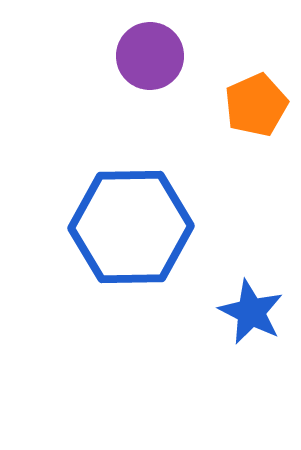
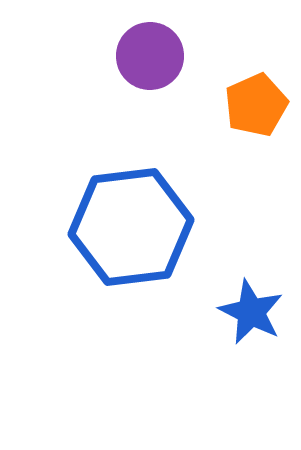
blue hexagon: rotated 6 degrees counterclockwise
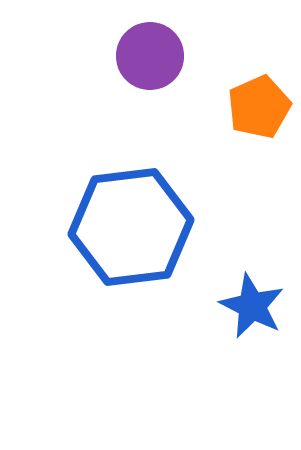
orange pentagon: moved 3 px right, 2 px down
blue star: moved 1 px right, 6 px up
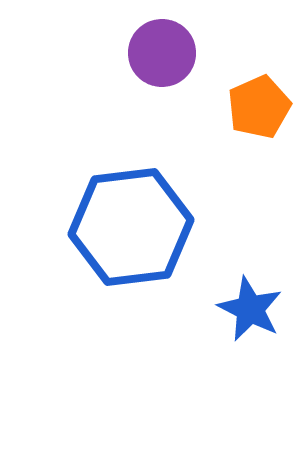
purple circle: moved 12 px right, 3 px up
blue star: moved 2 px left, 3 px down
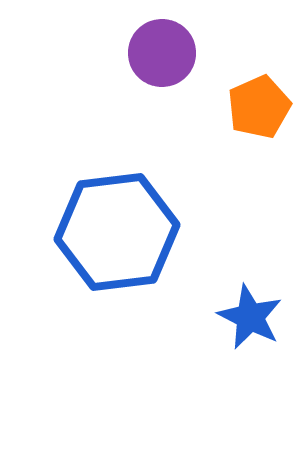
blue hexagon: moved 14 px left, 5 px down
blue star: moved 8 px down
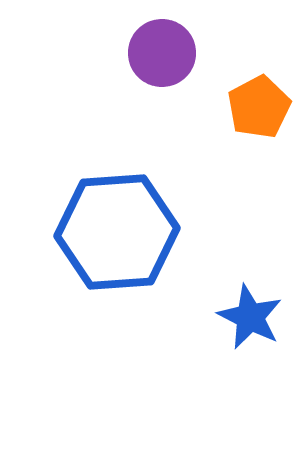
orange pentagon: rotated 4 degrees counterclockwise
blue hexagon: rotated 3 degrees clockwise
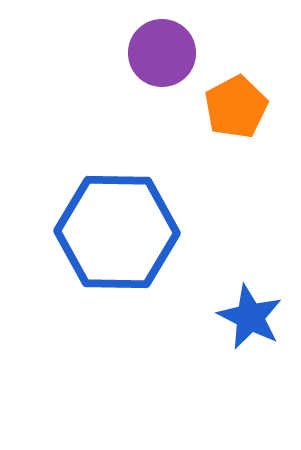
orange pentagon: moved 23 px left
blue hexagon: rotated 5 degrees clockwise
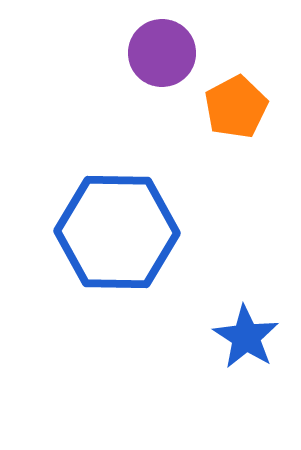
blue star: moved 4 px left, 20 px down; rotated 6 degrees clockwise
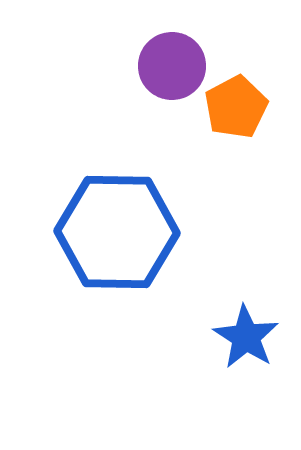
purple circle: moved 10 px right, 13 px down
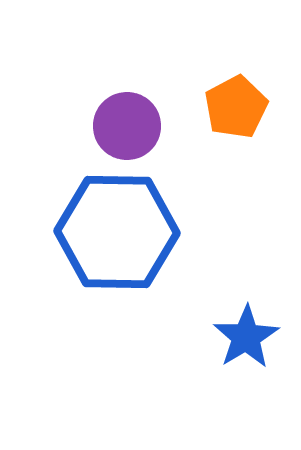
purple circle: moved 45 px left, 60 px down
blue star: rotated 8 degrees clockwise
